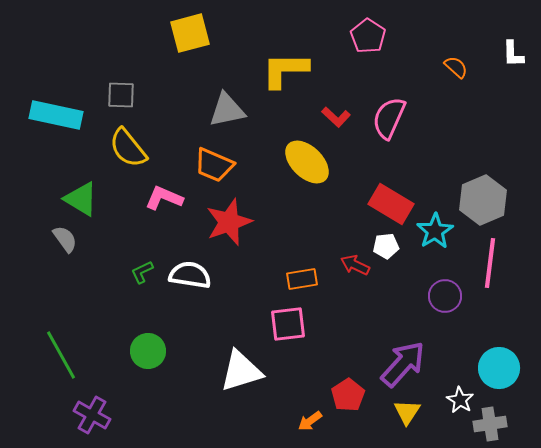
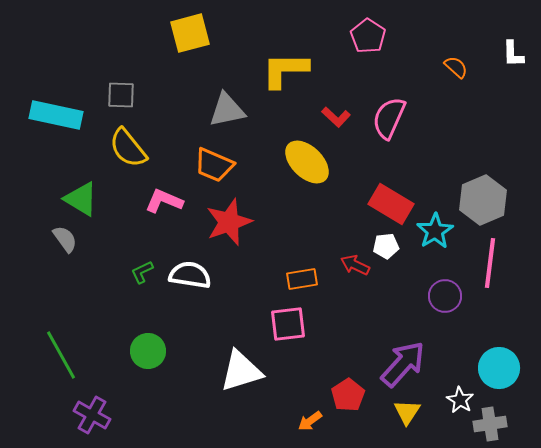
pink L-shape: moved 3 px down
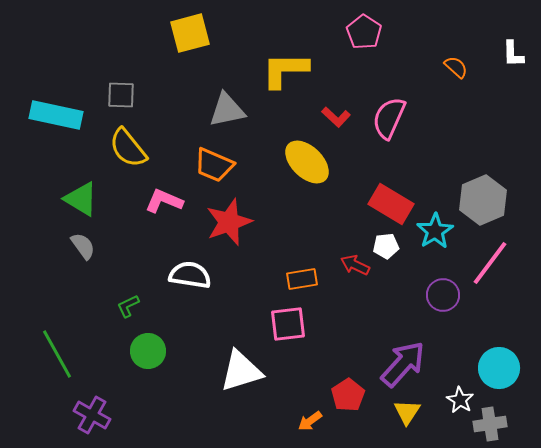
pink pentagon: moved 4 px left, 4 px up
gray semicircle: moved 18 px right, 7 px down
pink line: rotated 30 degrees clockwise
green L-shape: moved 14 px left, 34 px down
purple circle: moved 2 px left, 1 px up
green line: moved 4 px left, 1 px up
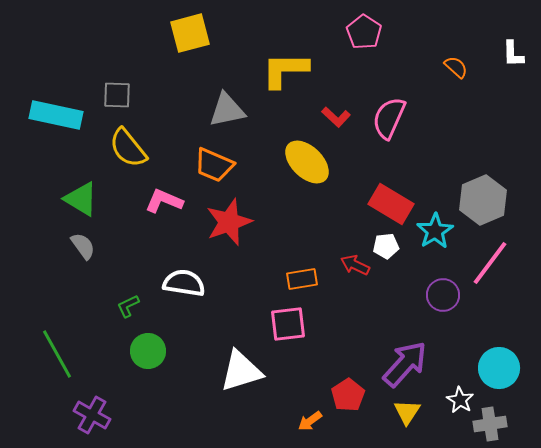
gray square: moved 4 px left
white semicircle: moved 6 px left, 8 px down
purple arrow: moved 2 px right
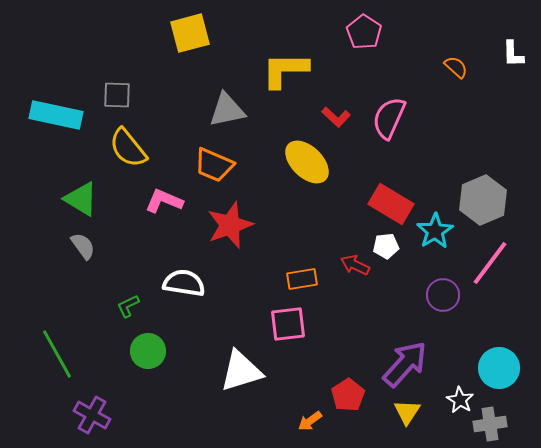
red star: moved 1 px right, 3 px down
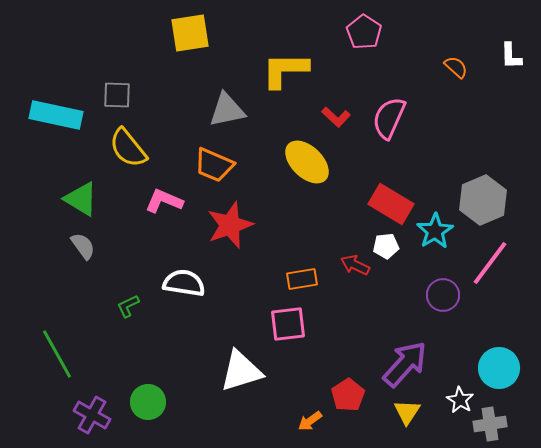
yellow square: rotated 6 degrees clockwise
white L-shape: moved 2 px left, 2 px down
green circle: moved 51 px down
